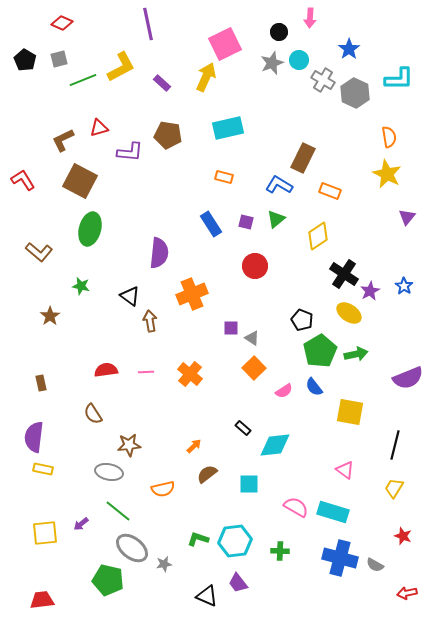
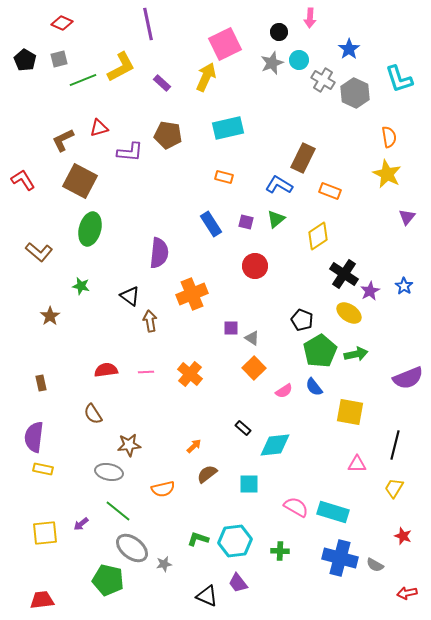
cyan L-shape at (399, 79): rotated 72 degrees clockwise
pink triangle at (345, 470): moved 12 px right, 6 px up; rotated 36 degrees counterclockwise
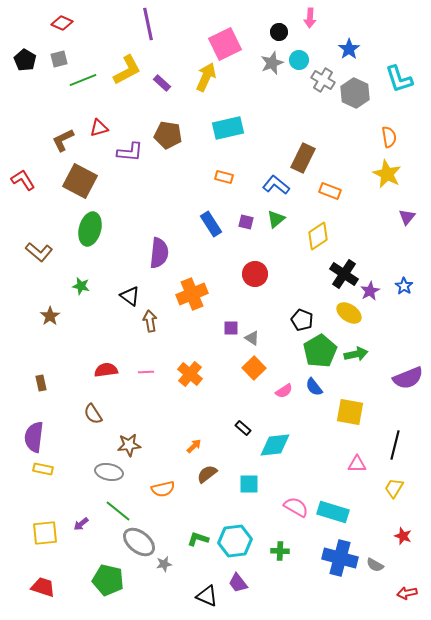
yellow L-shape at (121, 67): moved 6 px right, 3 px down
blue L-shape at (279, 185): moved 3 px left; rotated 8 degrees clockwise
red circle at (255, 266): moved 8 px down
gray ellipse at (132, 548): moved 7 px right, 6 px up
red trapezoid at (42, 600): moved 1 px right, 13 px up; rotated 25 degrees clockwise
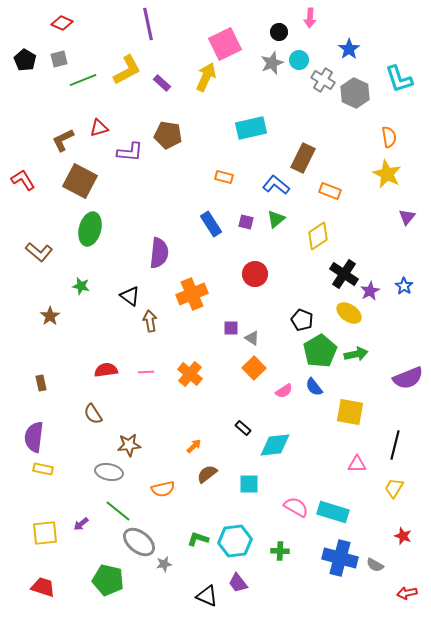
cyan rectangle at (228, 128): moved 23 px right
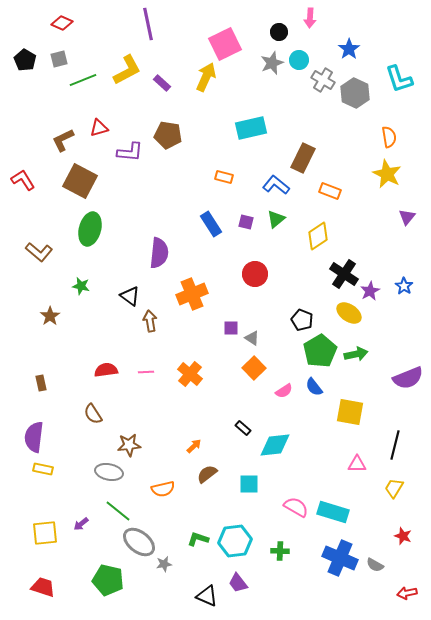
blue cross at (340, 558): rotated 8 degrees clockwise
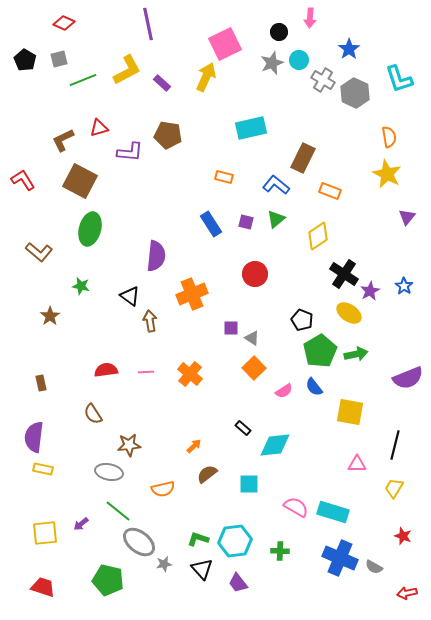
red diamond at (62, 23): moved 2 px right
purple semicircle at (159, 253): moved 3 px left, 3 px down
gray semicircle at (375, 565): moved 1 px left, 2 px down
black triangle at (207, 596): moved 5 px left, 27 px up; rotated 25 degrees clockwise
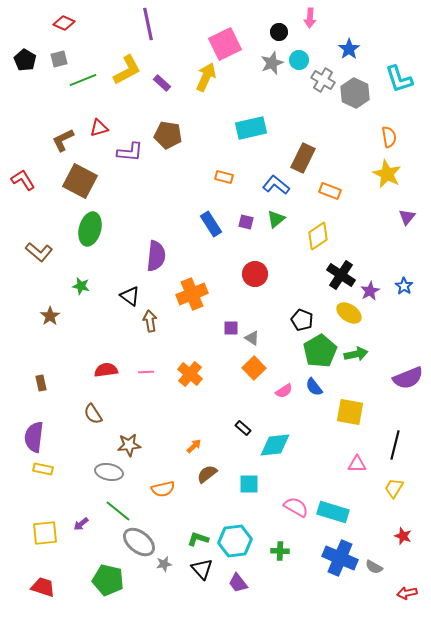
black cross at (344, 274): moved 3 px left, 1 px down
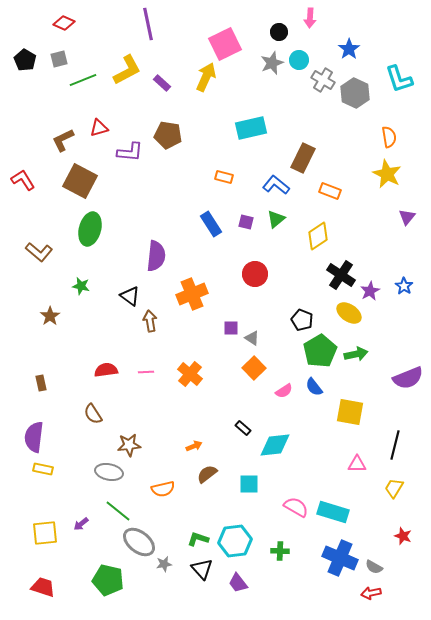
orange arrow at (194, 446): rotated 21 degrees clockwise
red arrow at (407, 593): moved 36 px left
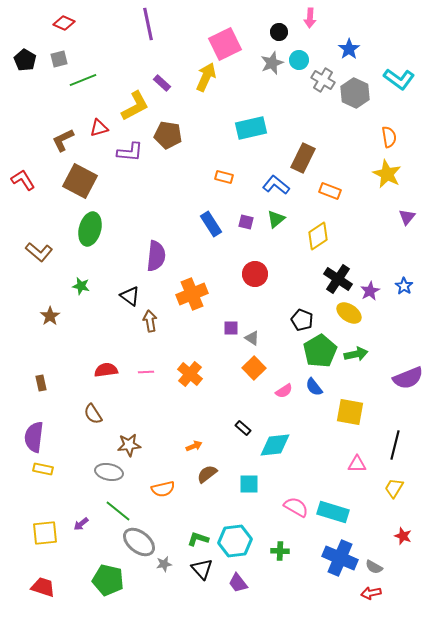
yellow L-shape at (127, 70): moved 8 px right, 36 px down
cyan L-shape at (399, 79): rotated 36 degrees counterclockwise
black cross at (341, 275): moved 3 px left, 4 px down
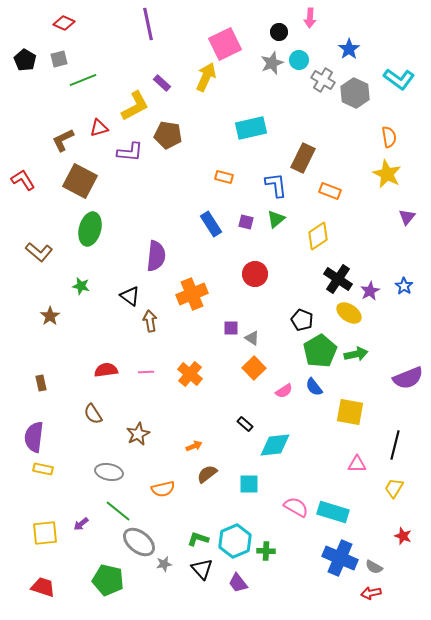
blue L-shape at (276, 185): rotated 44 degrees clockwise
black rectangle at (243, 428): moved 2 px right, 4 px up
brown star at (129, 445): moved 9 px right, 11 px up; rotated 20 degrees counterclockwise
cyan hexagon at (235, 541): rotated 16 degrees counterclockwise
green cross at (280, 551): moved 14 px left
